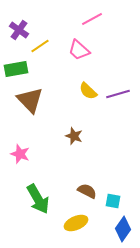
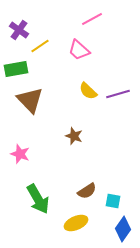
brown semicircle: rotated 120 degrees clockwise
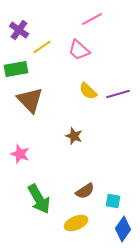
yellow line: moved 2 px right, 1 px down
brown semicircle: moved 2 px left
green arrow: moved 1 px right
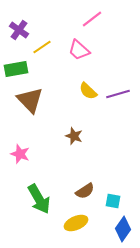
pink line: rotated 10 degrees counterclockwise
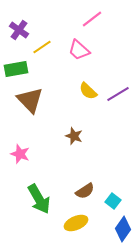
purple line: rotated 15 degrees counterclockwise
cyan square: rotated 28 degrees clockwise
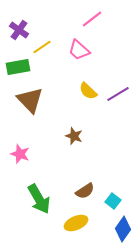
green rectangle: moved 2 px right, 2 px up
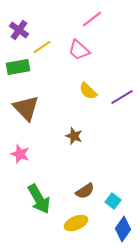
purple line: moved 4 px right, 3 px down
brown triangle: moved 4 px left, 8 px down
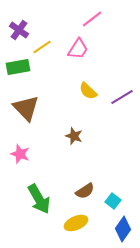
pink trapezoid: moved 1 px left, 1 px up; rotated 100 degrees counterclockwise
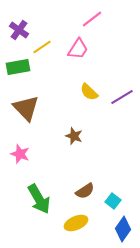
yellow semicircle: moved 1 px right, 1 px down
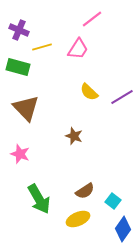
purple cross: rotated 12 degrees counterclockwise
yellow line: rotated 18 degrees clockwise
green rectangle: rotated 25 degrees clockwise
yellow ellipse: moved 2 px right, 4 px up
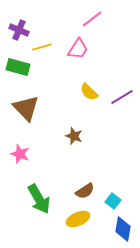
blue diamond: rotated 25 degrees counterclockwise
